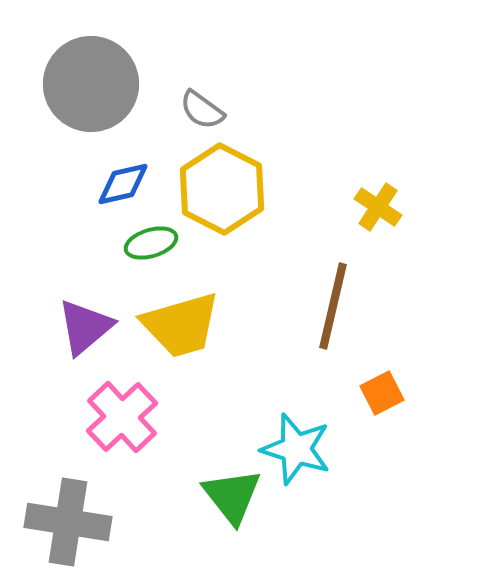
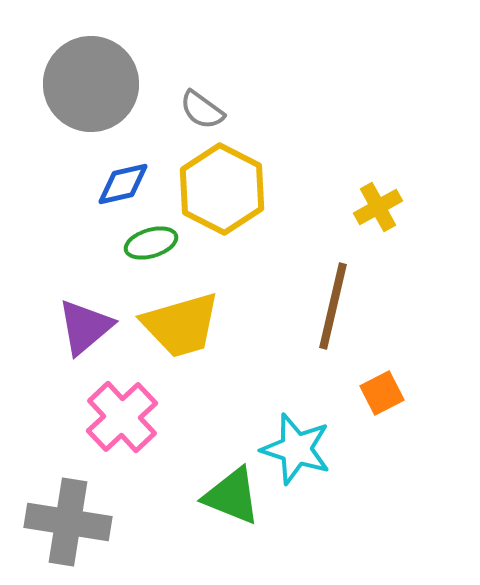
yellow cross: rotated 27 degrees clockwise
green triangle: rotated 30 degrees counterclockwise
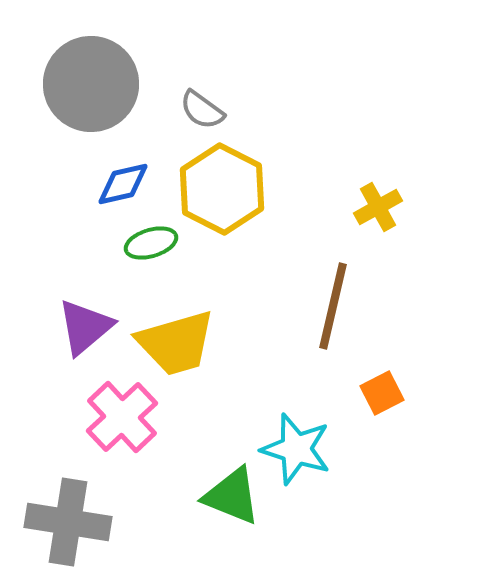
yellow trapezoid: moved 5 px left, 18 px down
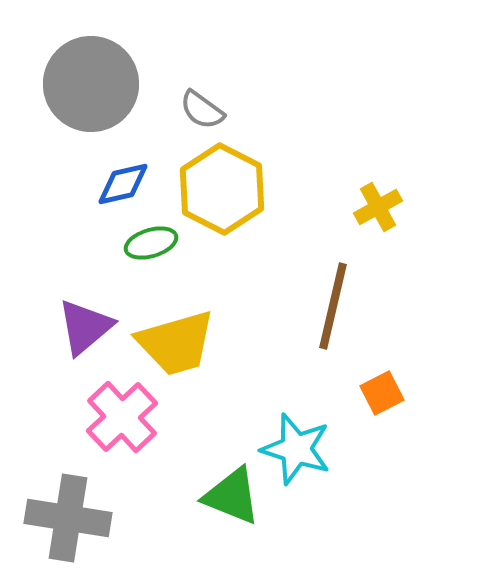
gray cross: moved 4 px up
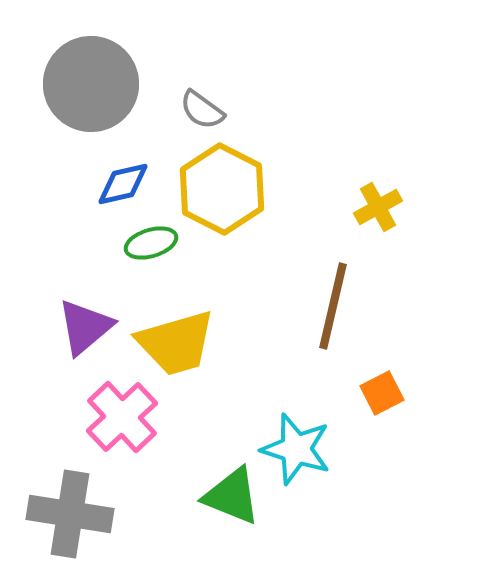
gray cross: moved 2 px right, 4 px up
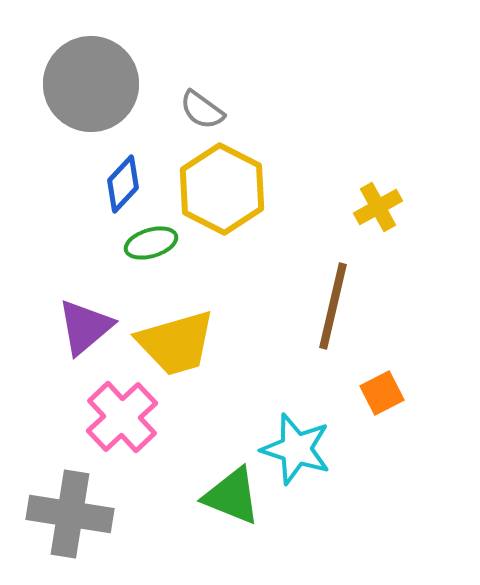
blue diamond: rotated 34 degrees counterclockwise
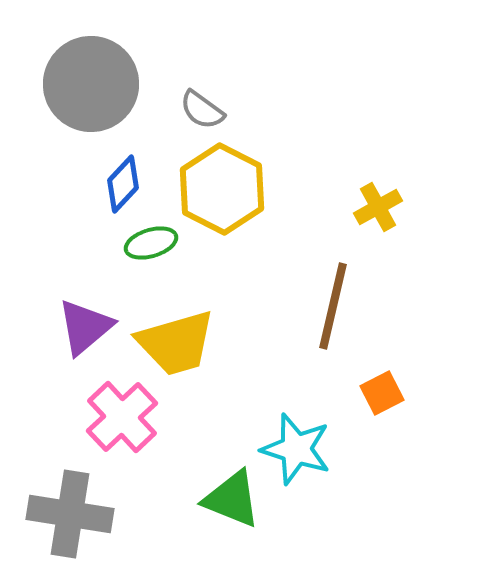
green triangle: moved 3 px down
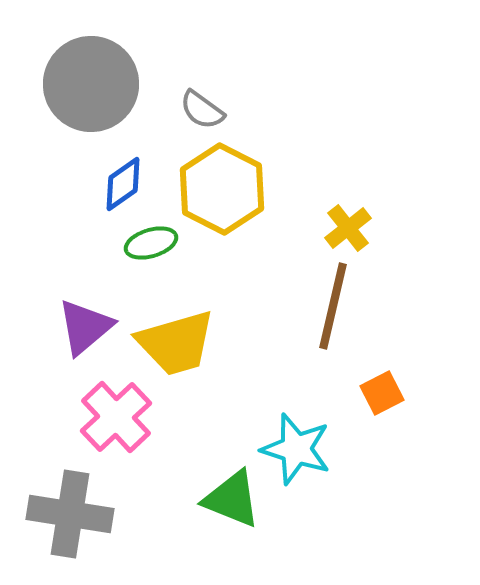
blue diamond: rotated 12 degrees clockwise
yellow cross: moved 30 px left, 21 px down; rotated 9 degrees counterclockwise
pink cross: moved 6 px left
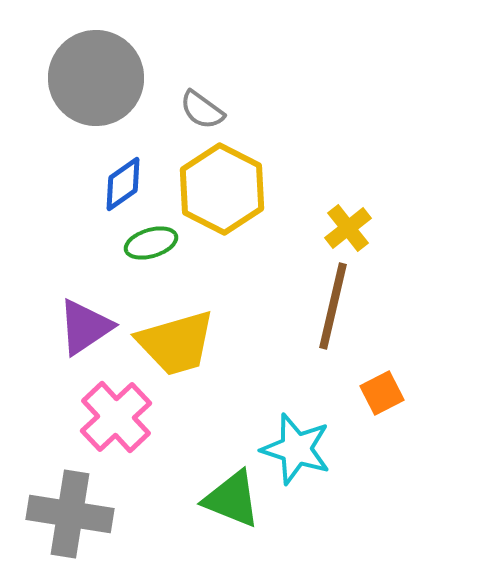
gray circle: moved 5 px right, 6 px up
purple triangle: rotated 6 degrees clockwise
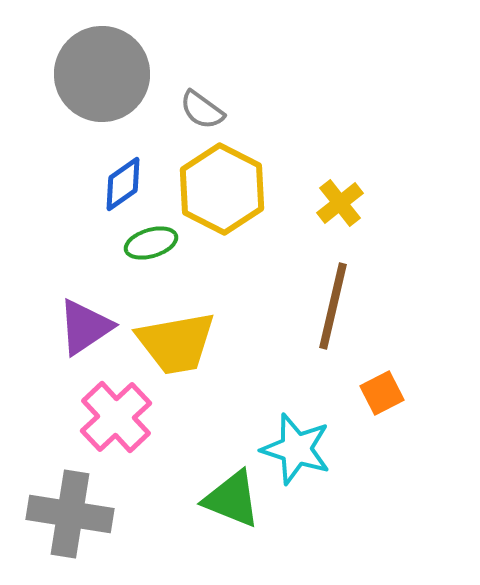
gray circle: moved 6 px right, 4 px up
yellow cross: moved 8 px left, 25 px up
yellow trapezoid: rotated 6 degrees clockwise
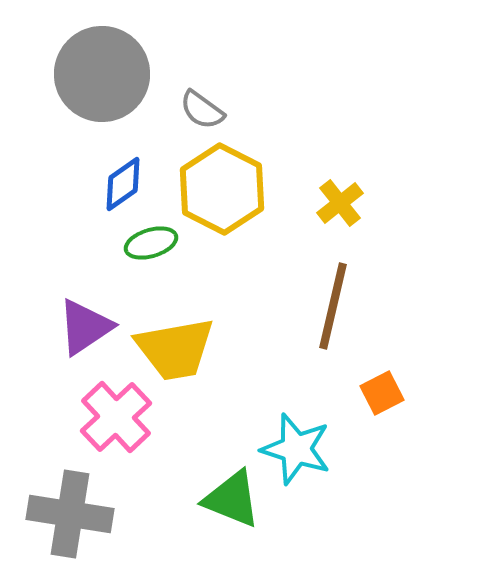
yellow trapezoid: moved 1 px left, 6 px down
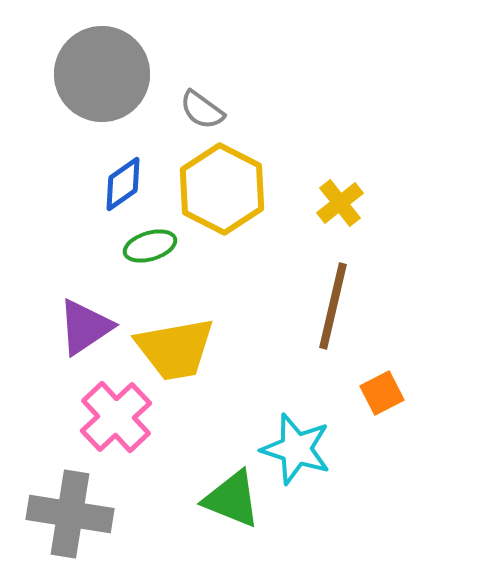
green ellipse: moved 1 px left, 3 px down
